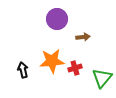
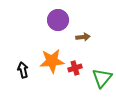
purple circle: moved 1 px right, 1 px down
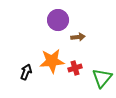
brown arrow: moved 5 px left
black arrow: moved 3 px right, 2 px down; rotated 35 degrees clockwise
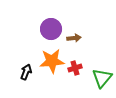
purple circle: moved 7 px left, 9 px down
brown arrow: moved 4 px left, 1 px down
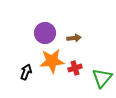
purple circle: moved 6 px left, 4 px down
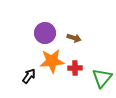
brown arrow: rotated 24 degrees clockwise
red cross: rotated 16 degrees clockwise
black arrow: moved 3 px right, 4 px down; rotated 14 degrees clockwise
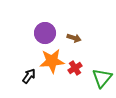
red cross: rotated 32 degrees counterclockwise
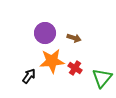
red cross: rotated 24 degrees counterclockwise
